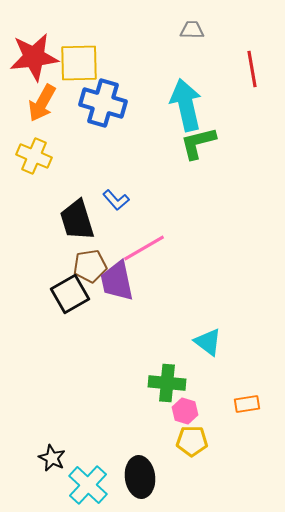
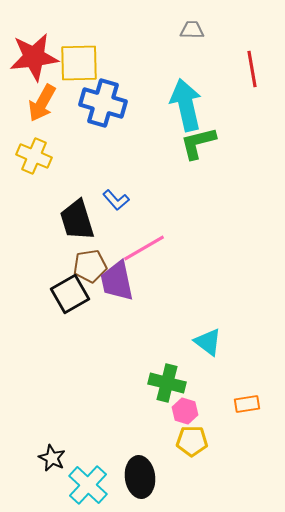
green cross: rotated 9 degrees clockwise
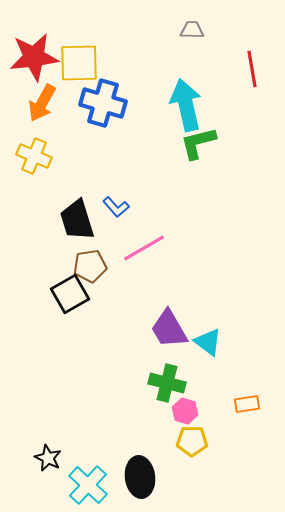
blue L-shape: moved 7 px down
purple trapezoid: moved 52 px right, 48 px down; rotated 18 degrees counterclockwise
black star: moved 4 px left
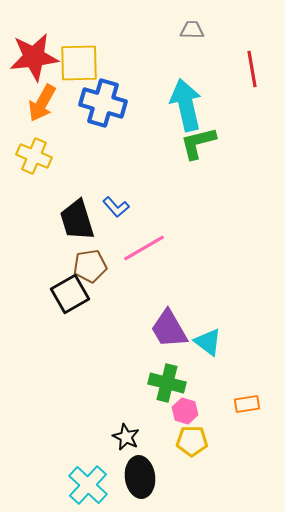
black star: moved 78 px right, 21 px up
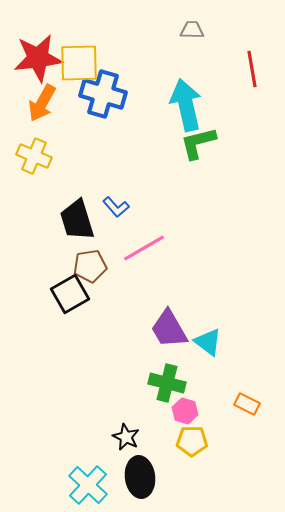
red star: moved 4 px right, 1 px down
blue cross: moved 9 px up
orange rectangle: rotated 35 degrees clockwise
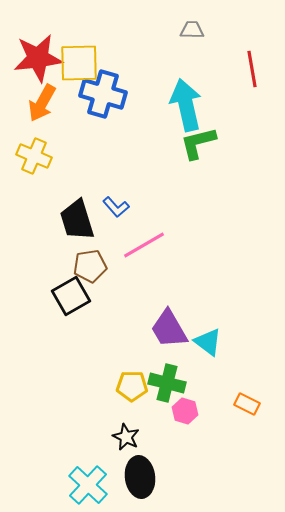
pink line: moved 3 px up
black square: moved 1 px right, 2 px down
yellow pentagon: moved 60 px left, 55 px up
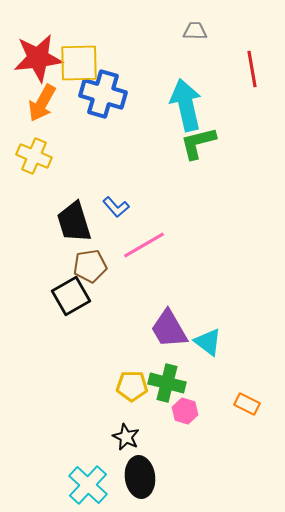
gray trapezoid: moved 3 px right, 1 px down
black trapezoid: moved 3 px left, 2 px down
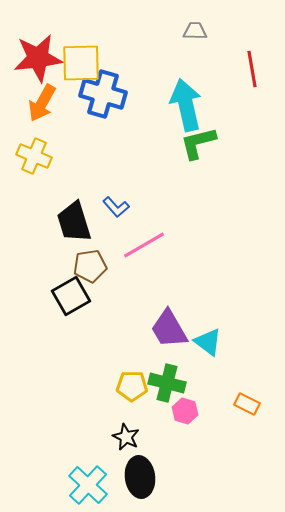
yellow square: moved 2 px right
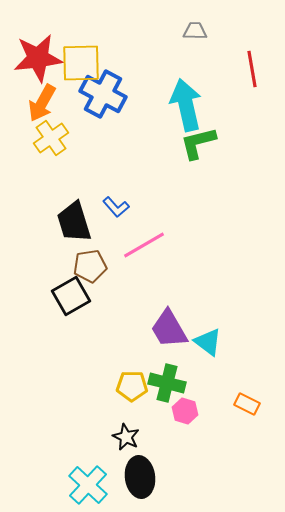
blue cross: rotated 12 degrees clockwise
yellow cross: moved 17 px right, 18 px up; rotated 32 degrees clockwise
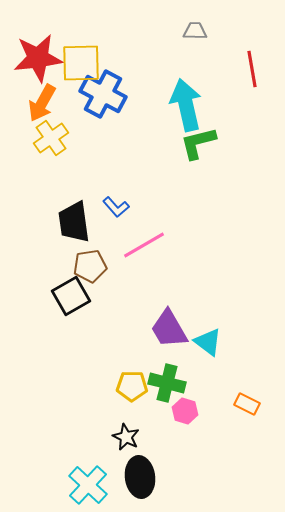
black trapezoid: rotated 9 degrees clockwise
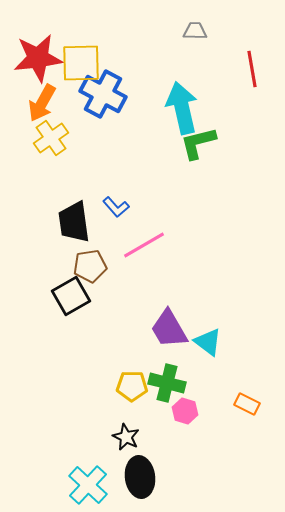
cyan arrow: moved 4 px left, 3 px down
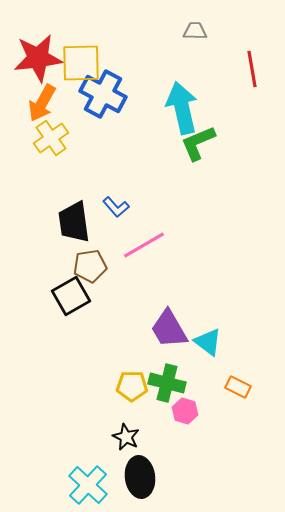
green L-shape: rotated 9 degrees counterclockwise
orange rectangle: moved 9 px left, 17 px up
